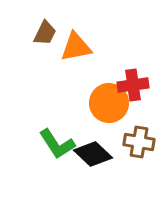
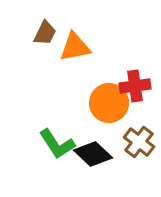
orange triangle: moved 1 px left
red cross: moved 2 px right, 1 px down
brown cross: rotated 28 degrees clockwise
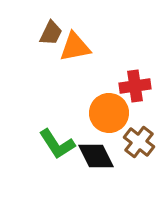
brown trapezoid: moved 6 px right
orange circle: moved 10 px down
black diamond: moved 3 px right, 2 px down; rotated 21 degrees clockwise
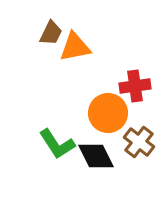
orange circle: moved 1 px left
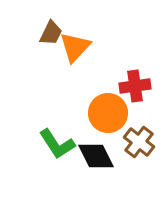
orange triangle: rotated 36 degrees counterclockwise
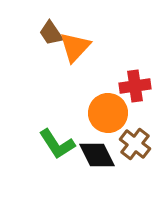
brown trapezoid: rotated 120 degrees clockwise
brown cross: moved 4 px left, 2 px down
black diamond: moved 1 px right, 1 px up
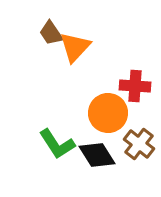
red cross: rotated 12 degrees clockwise
brown cross: moved 4 px right
black diamond: rotated 6 degrees counterclockwise
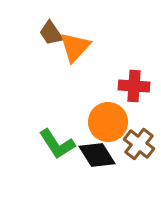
red cross: moved 1 px left
orange circle: moved 9 px down
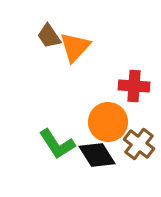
brown trapezoid: moved 2 px left, 3 px down
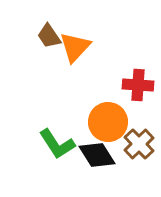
red cross: moved 4 px right, 1 px up
brown cross: rotated 8 degrees clockwise
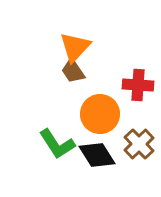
brown trapezoid: moved 24 px right, 35 px down
orange circle: moved 8 px left, 8 px up
